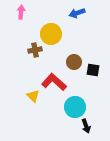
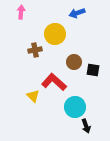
yellow circle: moved 4 px right
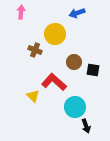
brown cross: rotated 32 degrees clockwise
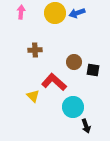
yellow circle: moved 21 px up
brown cross: rotated 24 degrees counterclockwise
cyan circle: moved 2 px left
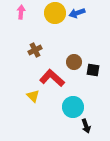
brown cross: rotated 24 degrees counterclockwise
red L-shape: moved 2 px left, 4 px up
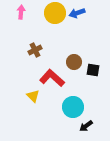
black arrow: rotated 72 degrees clockwise
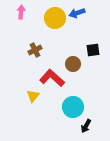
yellow circle: moved 5 px down
brown circle: moved 1 px left, 2 px down
black square: moved 20 px up; rotated 16 degrees counterclockwise
yellow triangle: rotated 24 degrees clockwise
black arrow: rotated 24 degrees counterclockwise
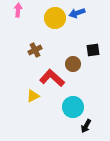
pink arrow: moved 3 px left, 2 px up
yellow triangle: rotated 24 degrees clockwise
